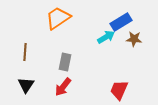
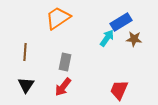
cyan arrow: moved 1 px right, 1 px down; rotated 24 degrees counterclockwise
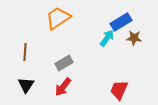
brown star: moved 1 px up
gray rectangle: moved 1 px left, 1 px down; rotated 48 degrees clockwise
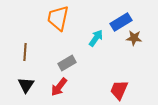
orange trapezoid: rotated 44 degrees counterclockwise
cyan arrow: moved 11 px left
gray rectangle: moved 3 px right
red arrow: moved 4 px left
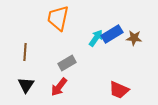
blue rectangle: moved 9 px left, 12 px down
red trapezoid: rotated 90 degrees counterclockwise
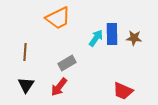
orange trapezoid: rotated 128 degrees counterclockwise
blue rectangle: rotated 60 degrees counterclockwise
red trapezoid: moved 4 px right, 1 px down
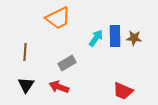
blue rectangle: moved 3 px right, 2 px down
red arrow: rotated 72 degrees clockwise
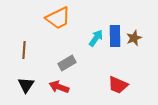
brown star: rotated 28 degrees counterclockwise
brown line: moved 1 px left, 2 px up
red trapezoid: moved 5 px left, 6 px up
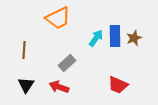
gray rectangle: rotated 12 degrees counterclockwise
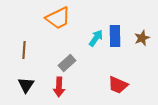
brown star: moved 8 px right
red arrow: rotated 108 degrees counterclockwise
